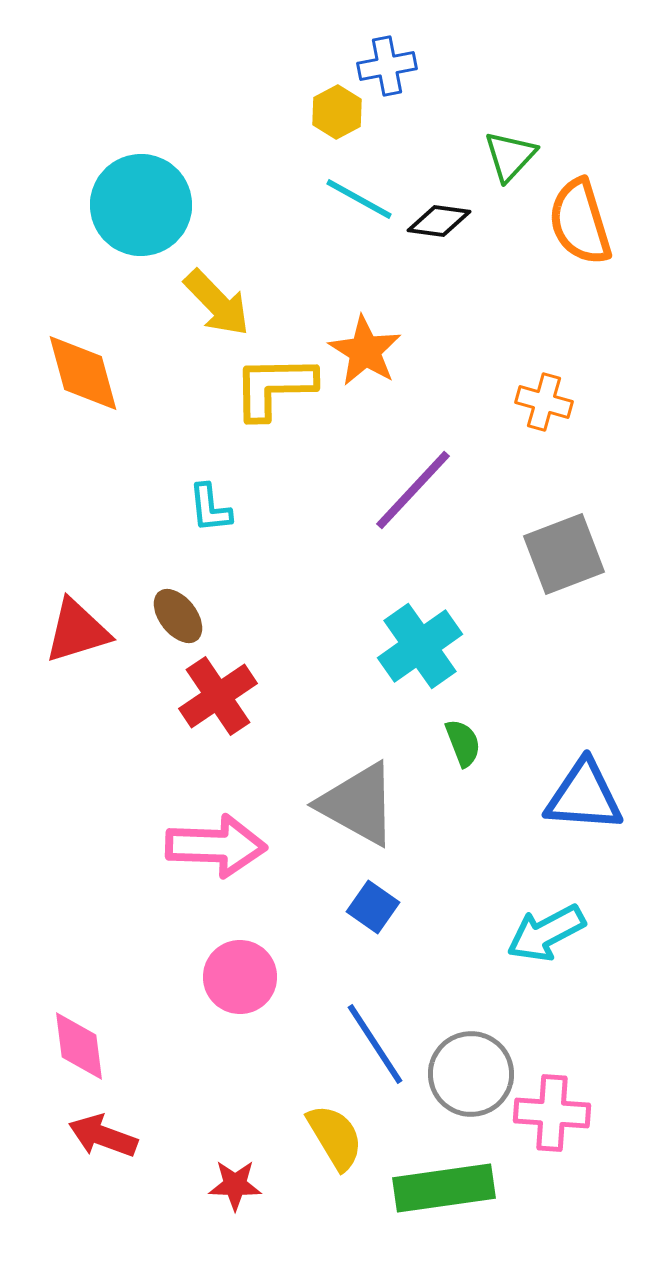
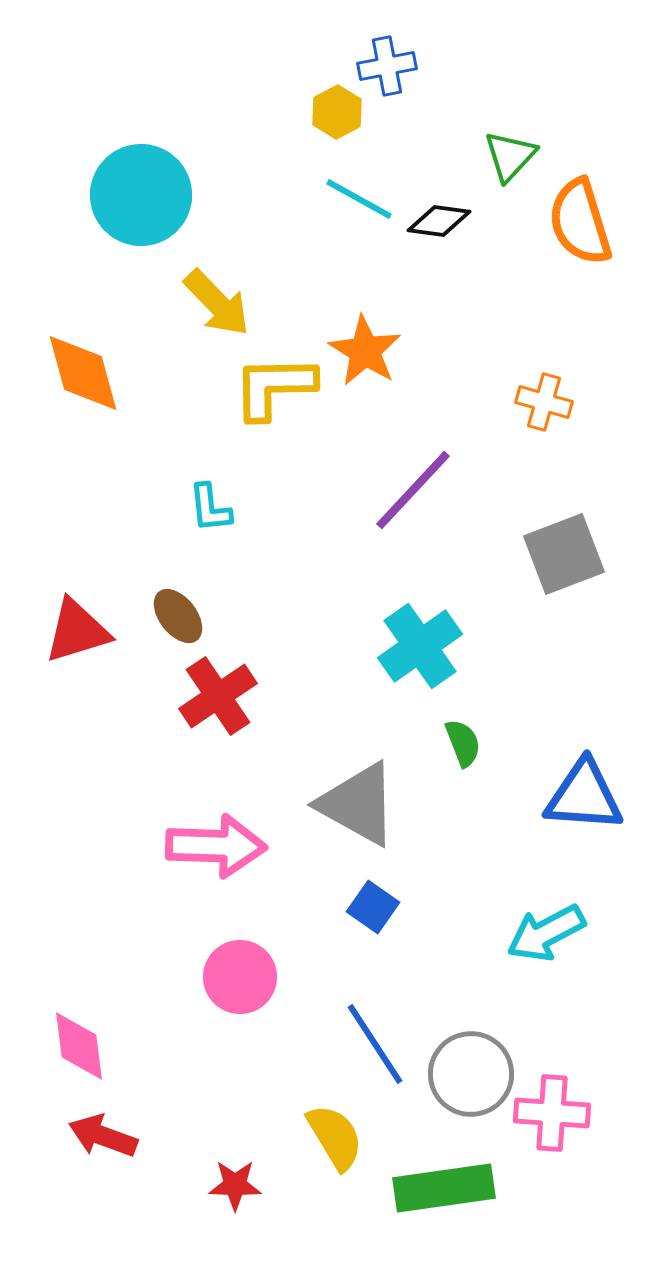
cyan circle: moved 10 px up
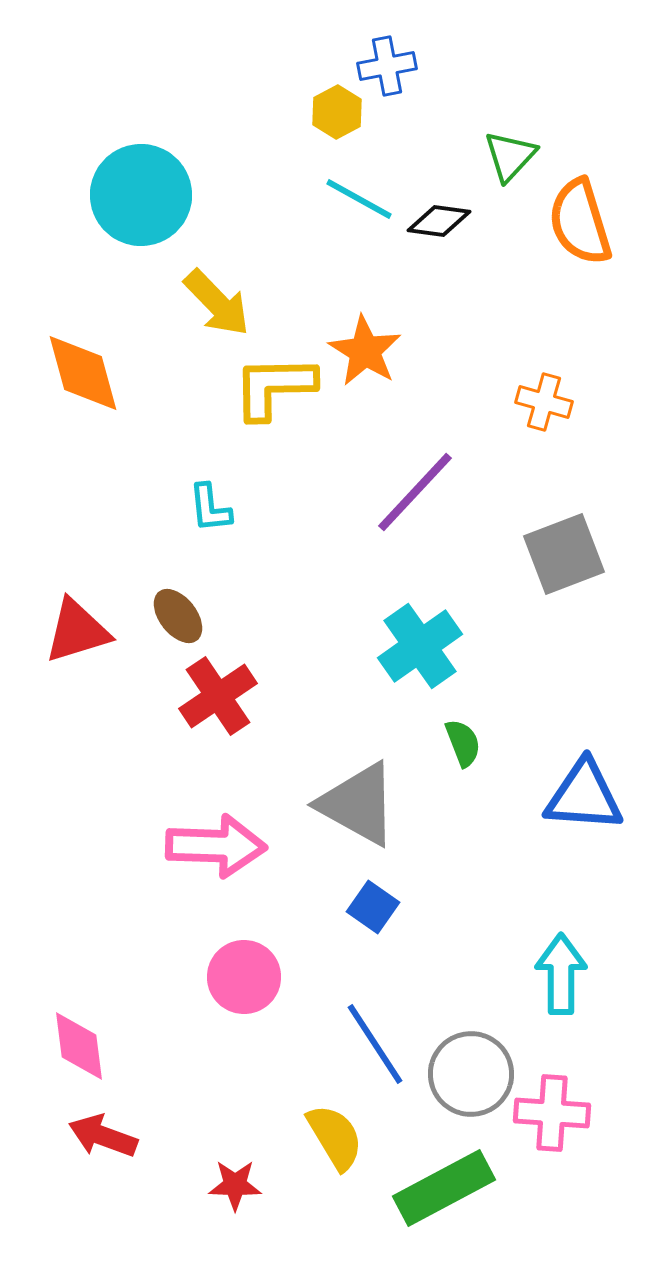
purple line: moved 2 px right, 2 px down
cyan arrow: moved 15 px right, 41 px down; rotated 118 degrees clockwise
pink circle: moved 4 px right
green rectangle: rotated 20 degrees counterclockwise
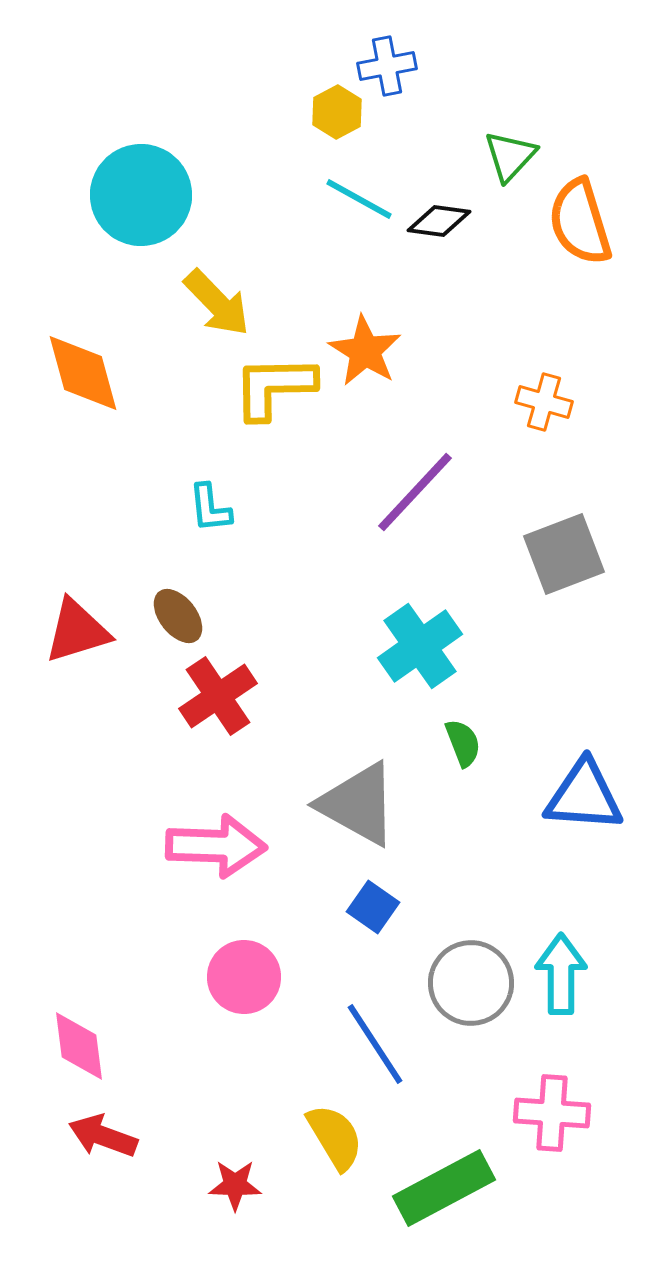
gray circle: moved 91 px up
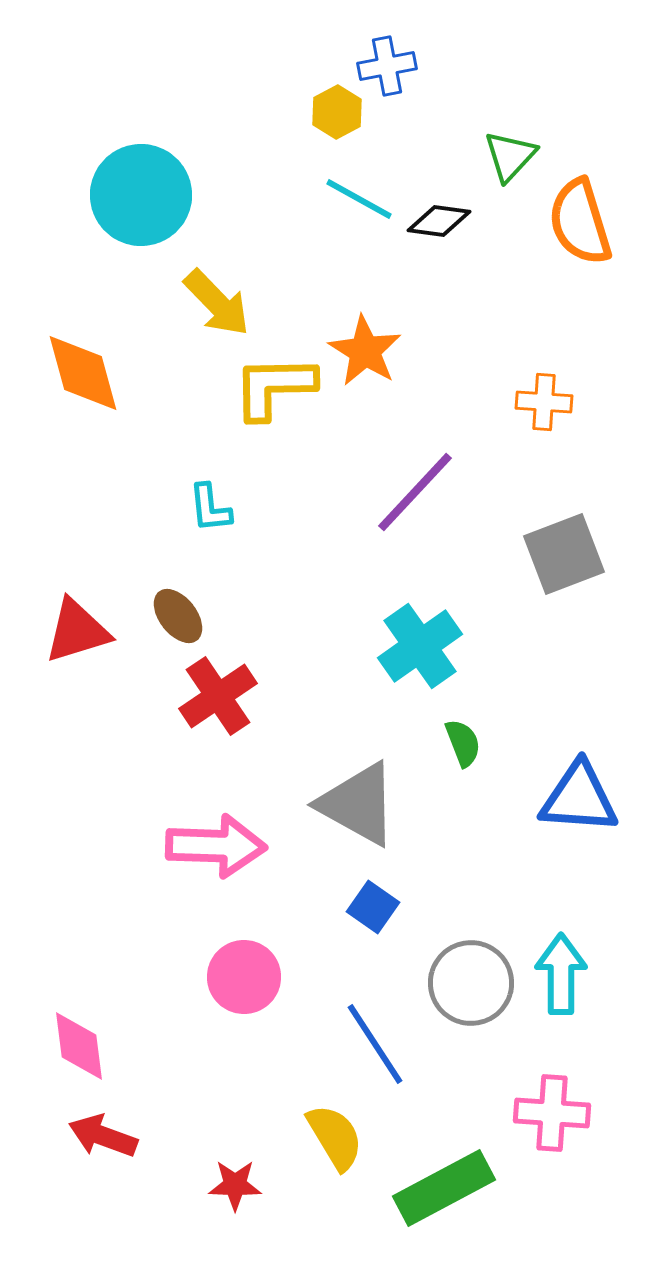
orange cross: rotated 12 degrees counterclockwise
blue triangle: moved 5 px left, 2 px down
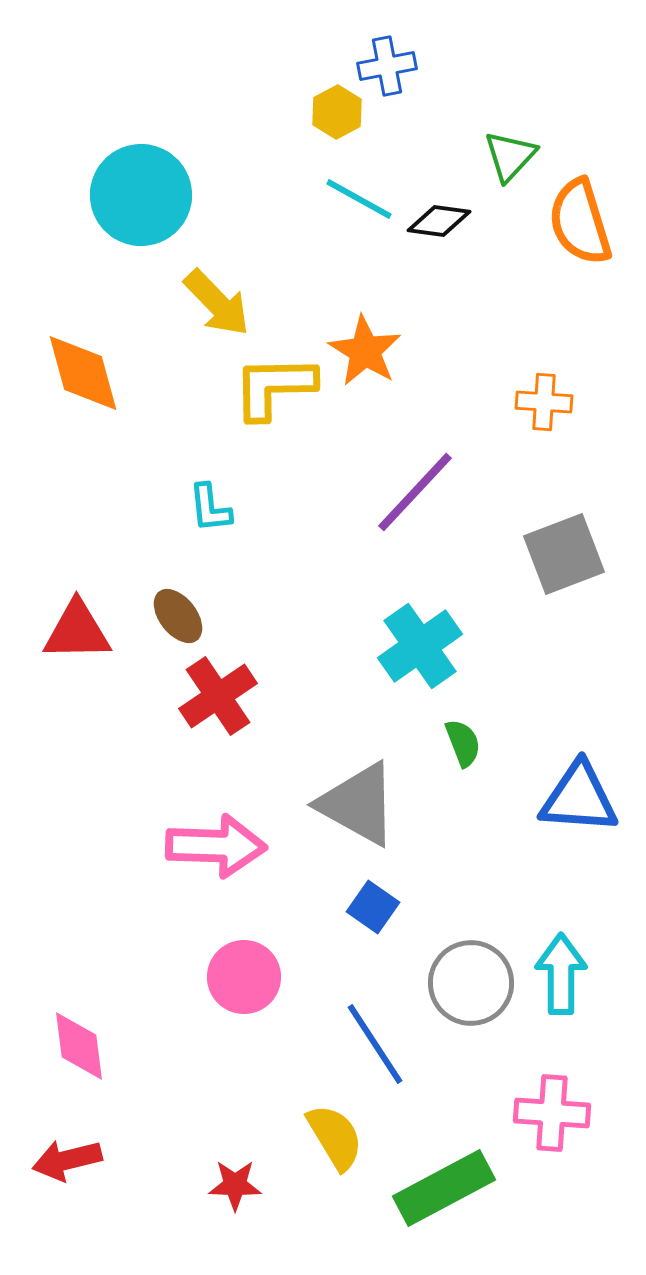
red triangle: rotated 16 degrees clockwise
red arrow: moved 36 px left, 24 px down; rotated 34 degrees counterclockwise
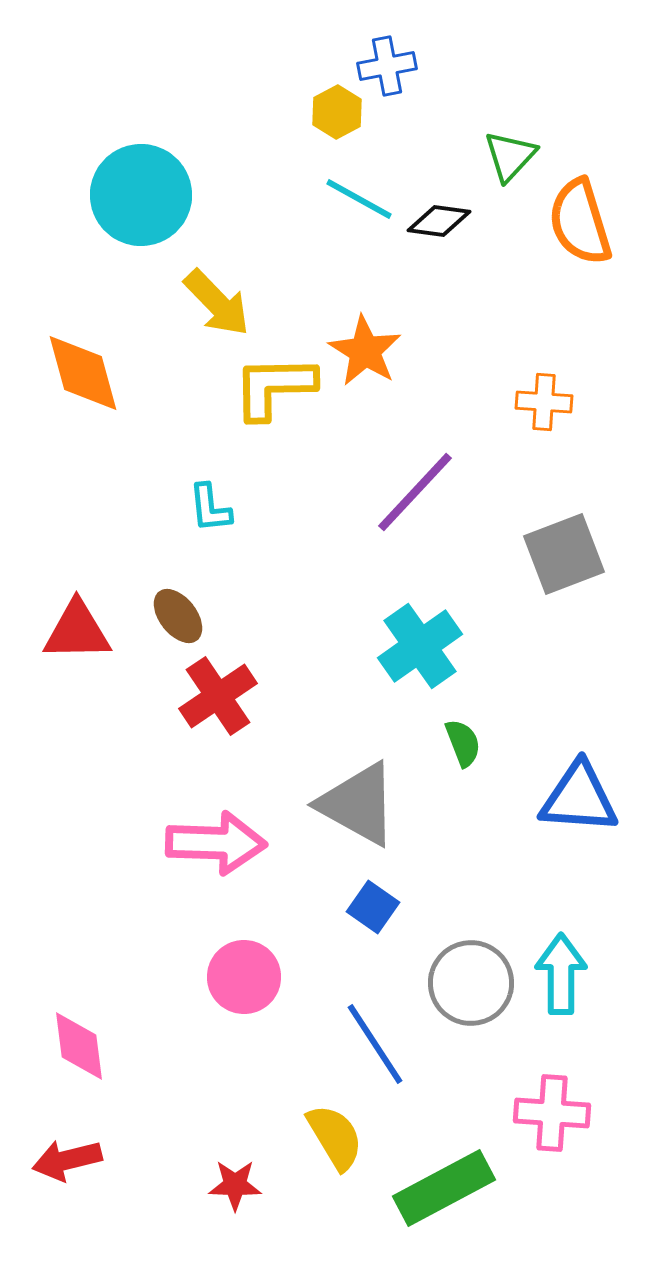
pink arrow: moved 3 px up
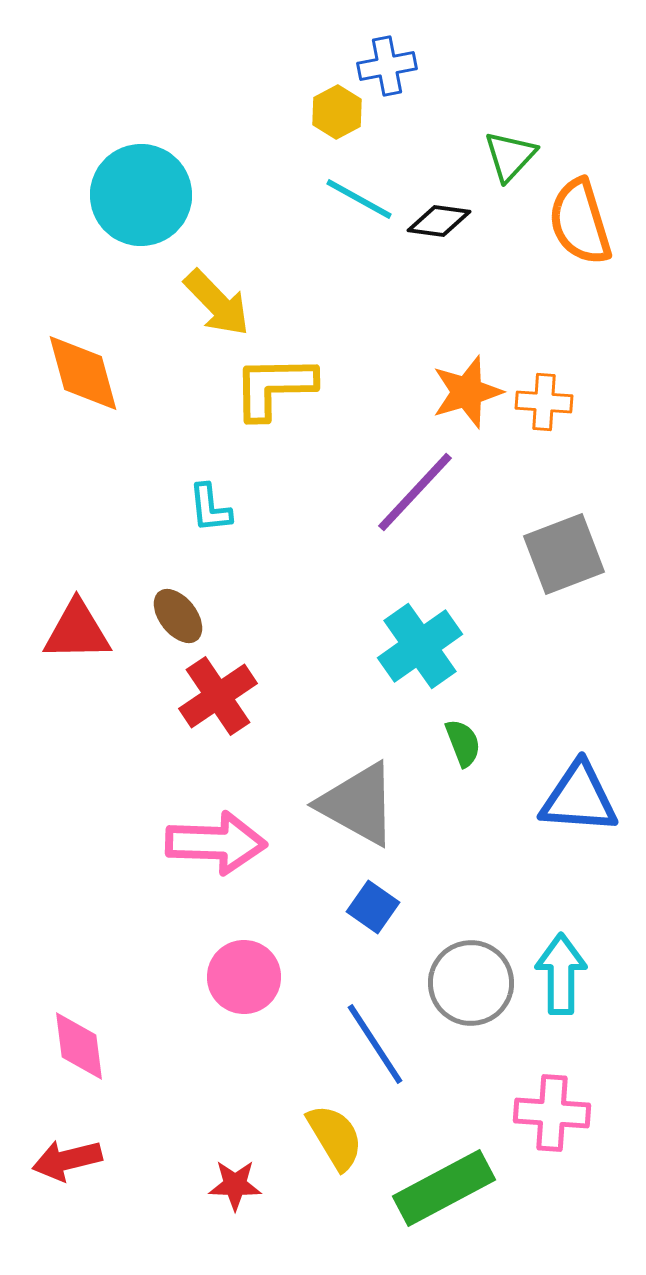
orange star: moved 102 px right, 41 px down; rotated 24 degrees clockwise
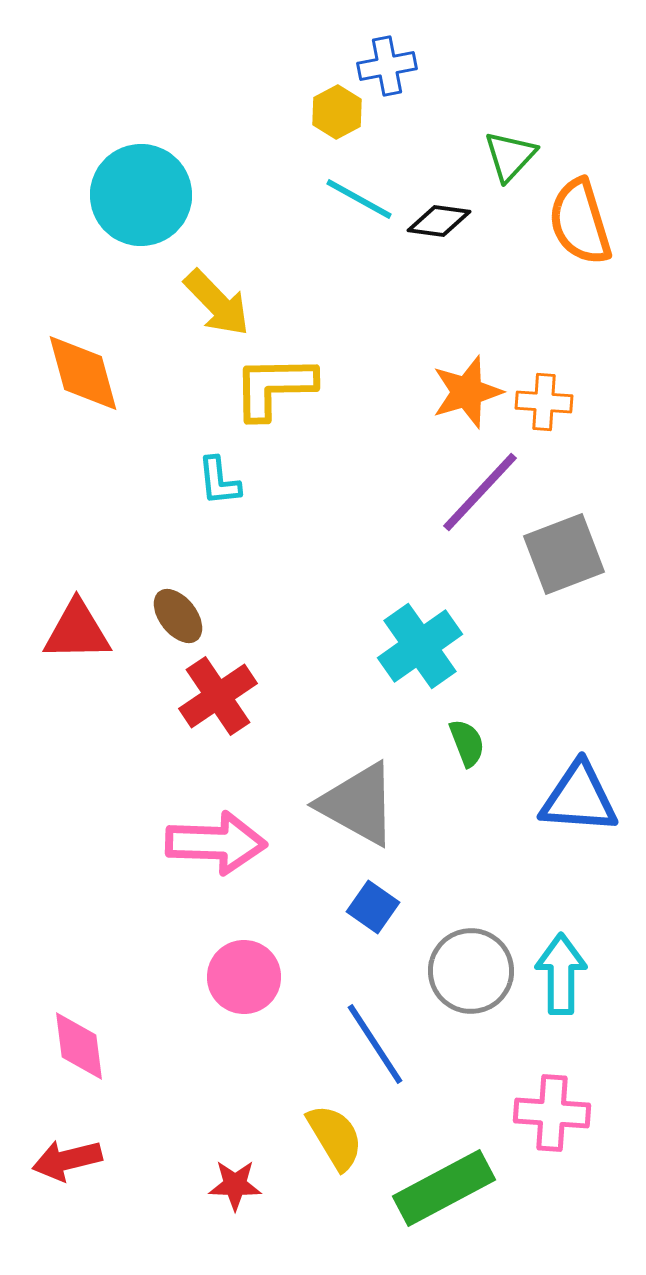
purple line: moved 65 px right
cyan L-shape: moved 9 px right, 27 px up
green semicircle: moved 4 px right
gray circle: moved 12 px up
